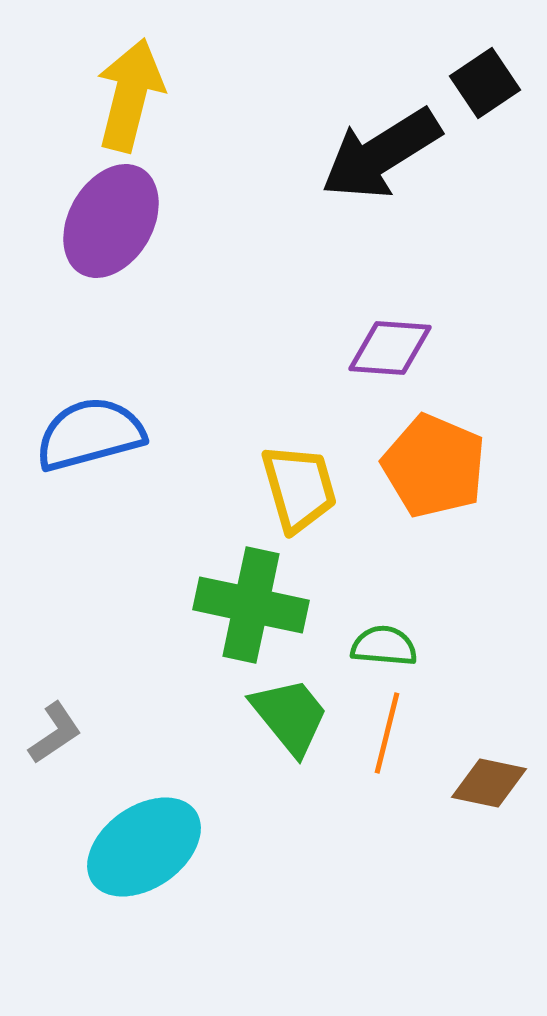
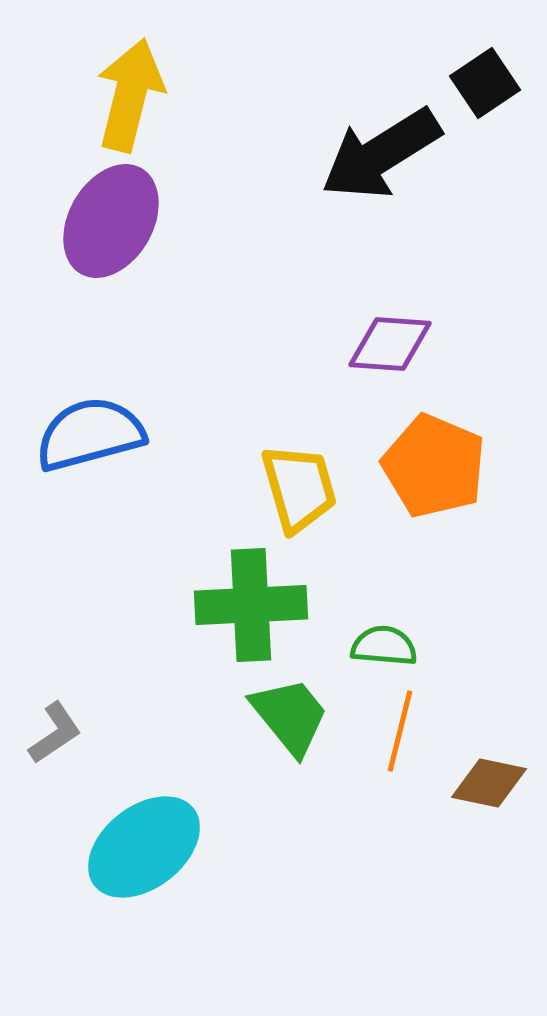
purple diamond: moved 4 px up
green cross: rotated 15 degrees counterclockwise
orange line: moved 13 px right, 2 px up
cyan ellipse: rotated 3 degrees counterclockwise
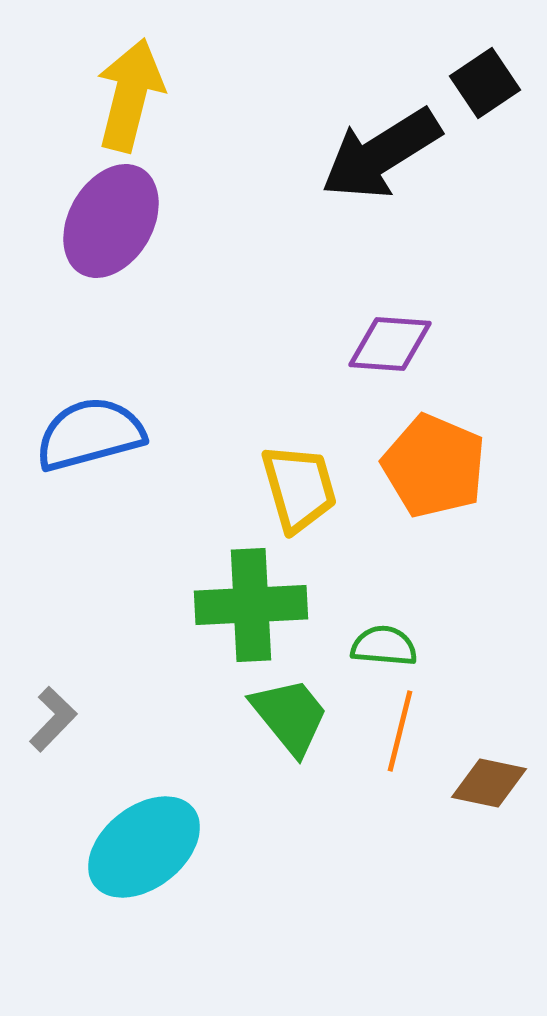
gray L-shape: moved 2 px left, 14 px up; rotated 12 degrees counterclockwise
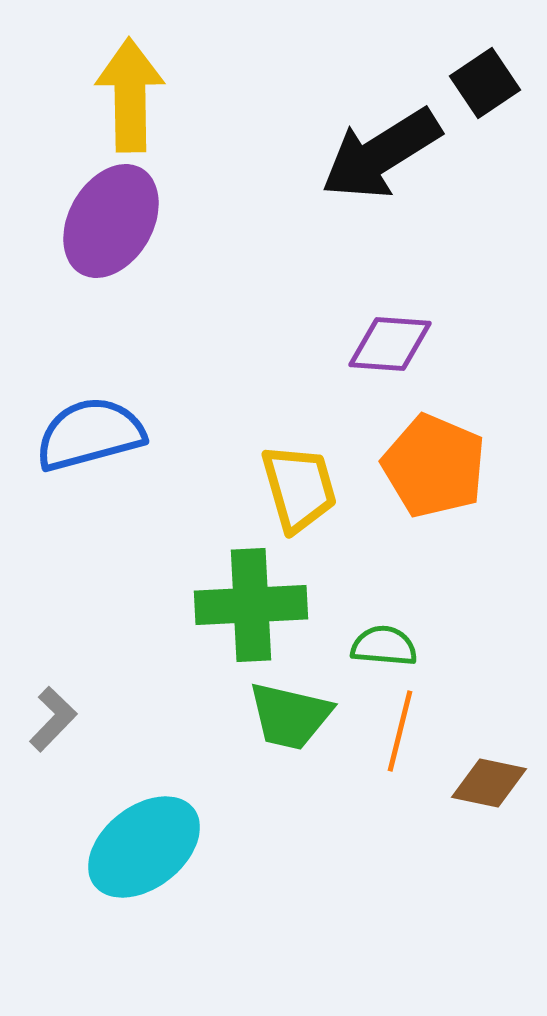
yellow arrow: rotated 15 degrees counterclockwise
green trapezoid: rotated 142 degrees clockwise
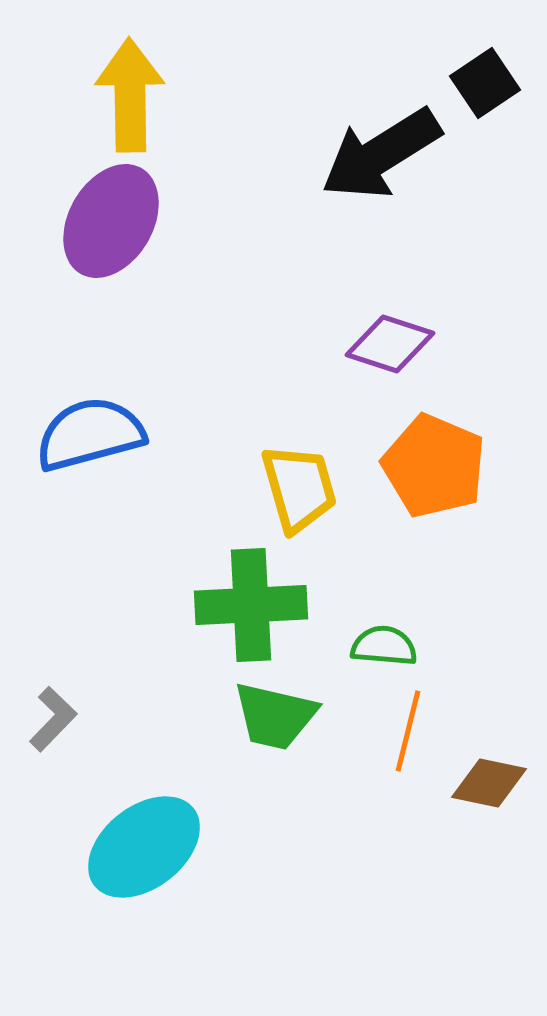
purple diamond: rotated 14 degrees clockwise
green trapezoid: moved 15 px left
orange line: moved 8 px right
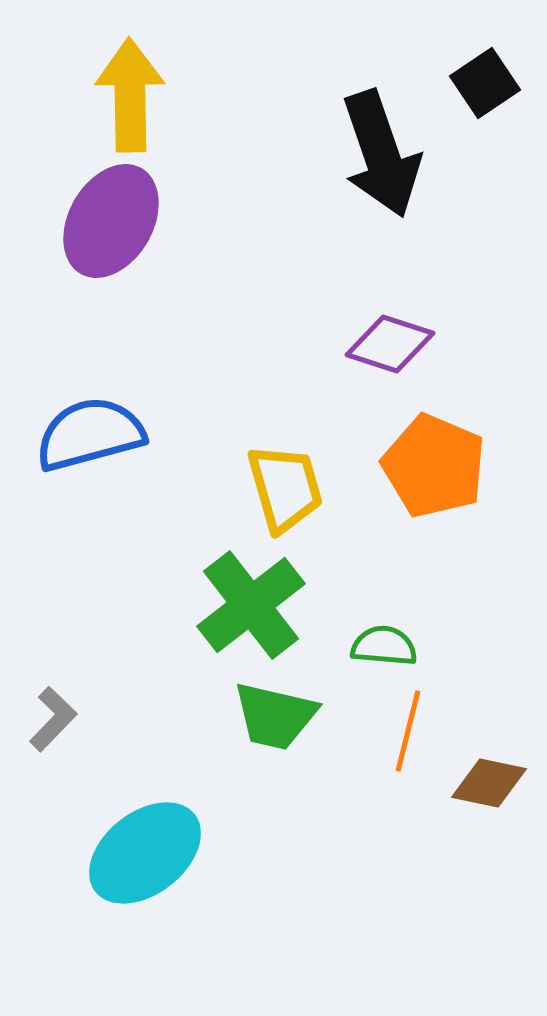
black arrow: rotated 77 degrees counterclockwise
yellow trapezoid: moved 14 px left
green cross: rotated 35 degrees counterclockwise
cyan ellipse: moved 1 px right, 6 px down
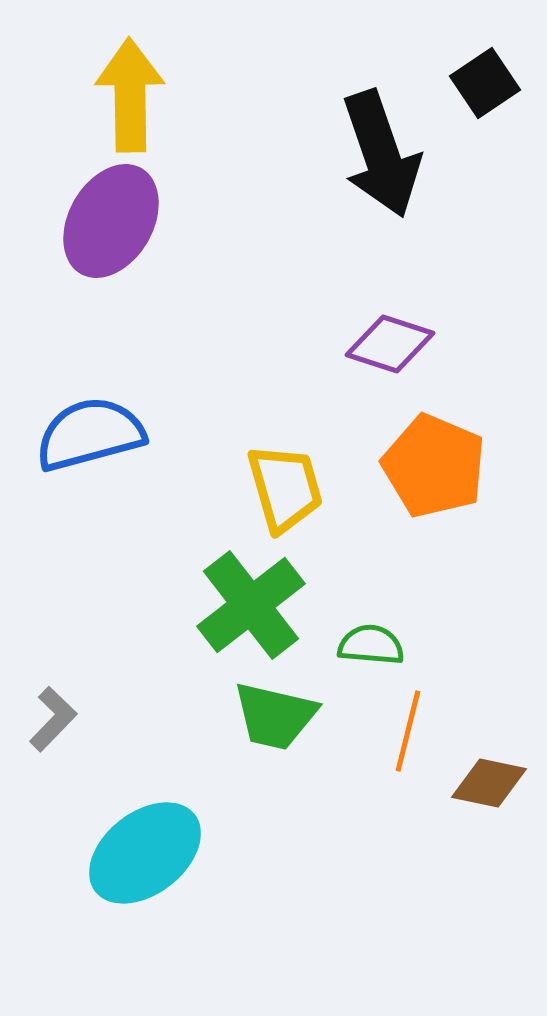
green semicircle: moved 13 px left, 1 px up
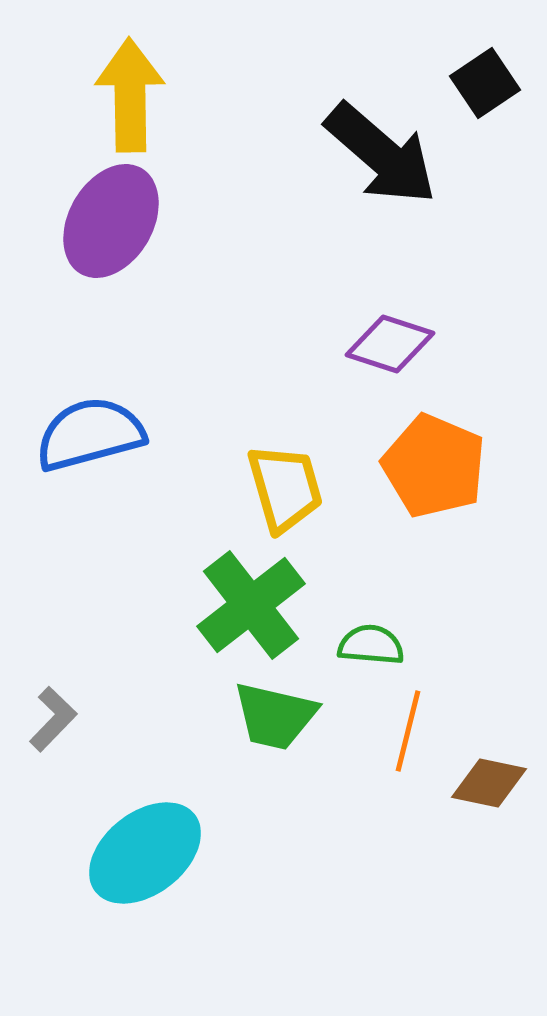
black arrow: rotated 30 degrees counterclockwise
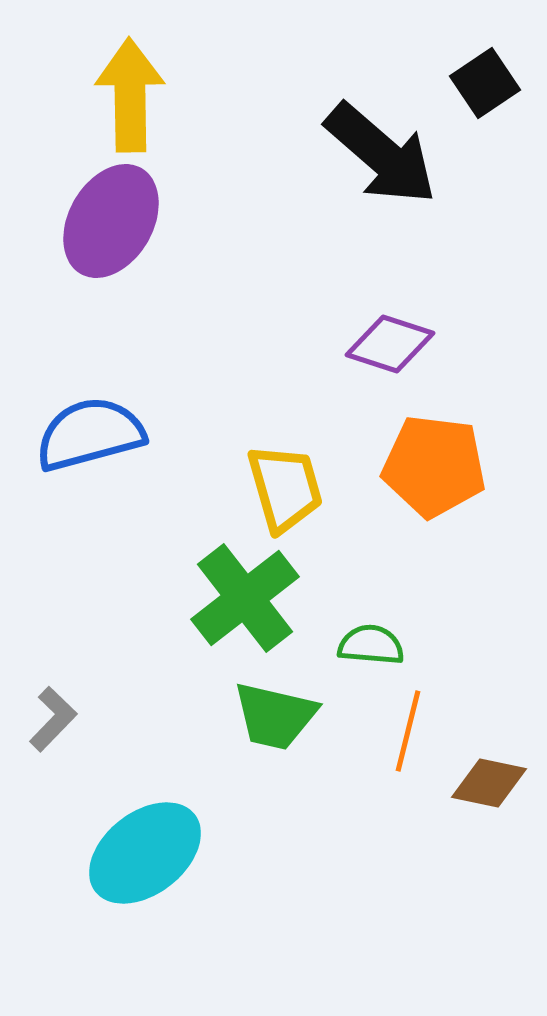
orange pentagon: rotated 16 degrees counterclockwise
green cross: moved 6 px left, 7 px up
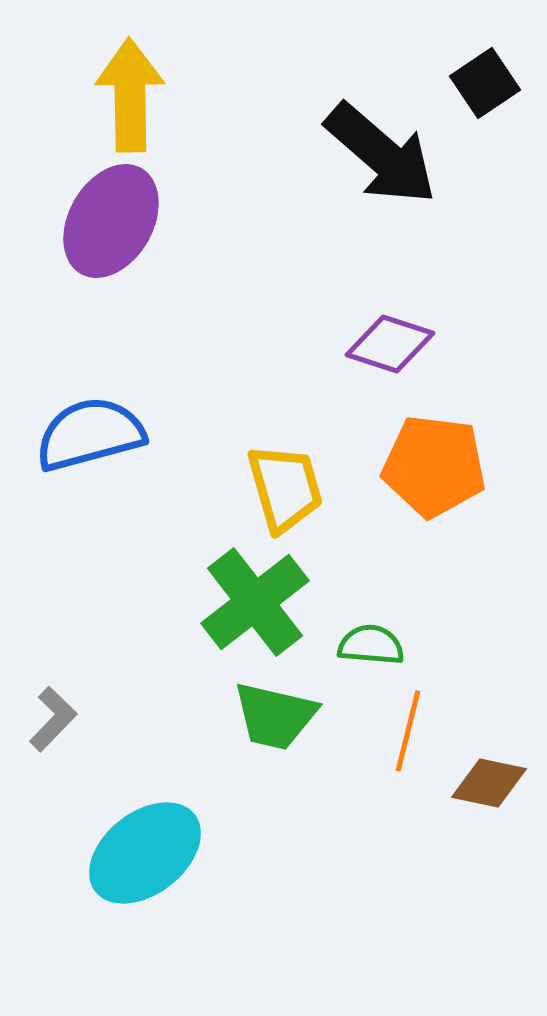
green cross: moved 10 px right, 4 px down
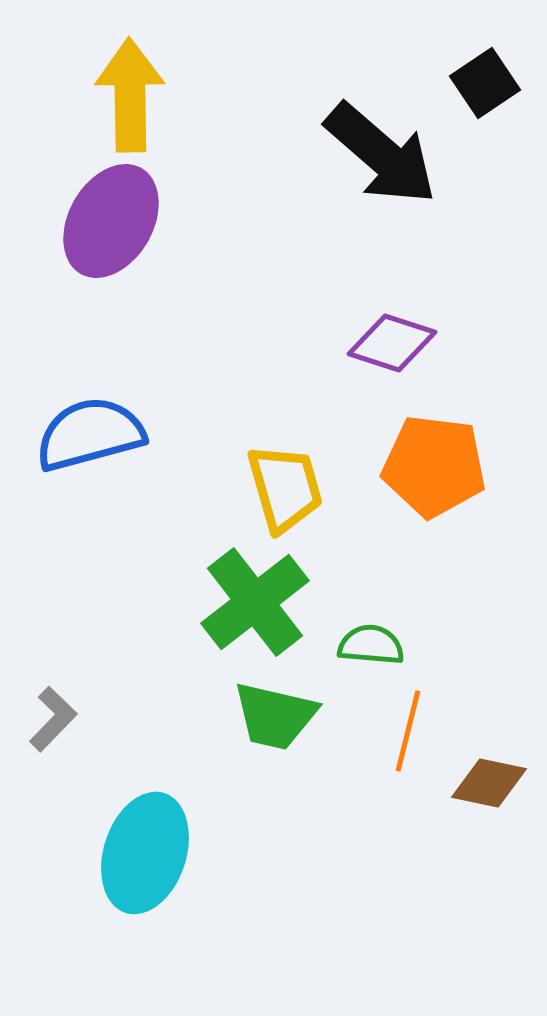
purple diamond: moved 2 px right, 1 px up
cyan ellipse: rotated 34 degrees counterclockwise
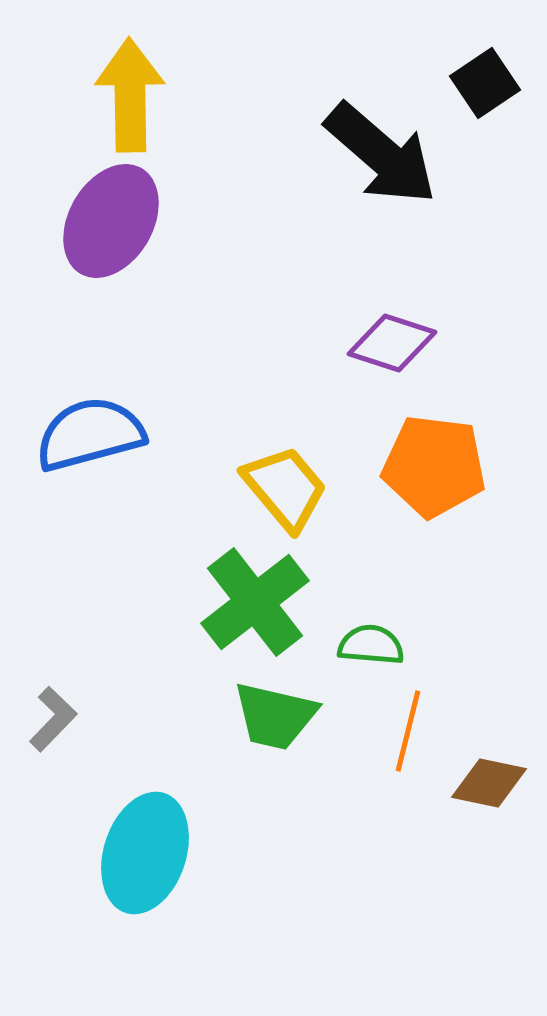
yellow trapezoid: rotated 24 degrees counterclockwise
